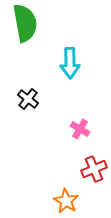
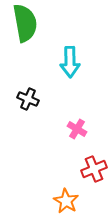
cyan arrow: moved 1 px up
black cross: rotated 15 degrees counterclockwise
pink cross: moved 3 px left
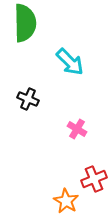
green semicircle: rotated 9 degrees clockwise
cyan arrow: rotated 44 degrees counterclockwise
red cross: moved 10 px down
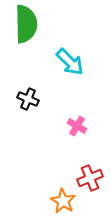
green semicircle: moved 1 px right, 1 px down
pink cross: moved 3 px up
red cross: moved 4 px left, 1 px up
orange star: moved 3 px left
